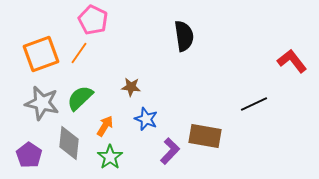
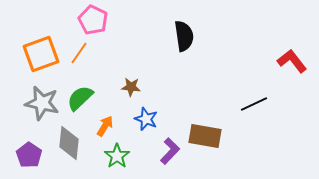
green star: moved 7 px right, 1 px up
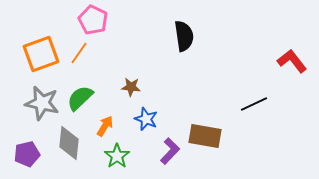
purple pentagon: moved 2 px left, 1 px up; rotated 25 degrees clockwise
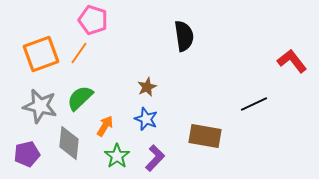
pink pentagon: rotated 8 degrees counterclockwise
brown star: moved 16 px right; rotated 30 degrees counterclockwise
gray star: moved 2 px left, 3 px down
purple L-shape: moved 15 px left, 7 px down
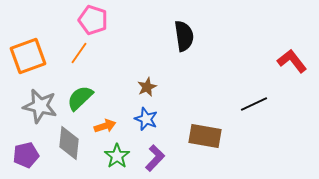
orange square: moved 13 px left, 2 px down
orange arrow: rotated 40 degrees clockwise
purple pentagon: moved 1 px left, 1 px down
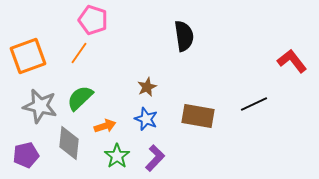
brown rectangle: moved 7 px left, 20 px up
